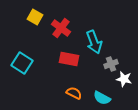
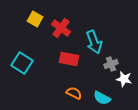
yellow square: moved 2 px down
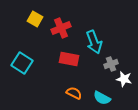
red cross: rotated 30 degrees clockwise
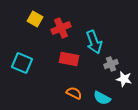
cyan square: rotated 10 degrees counterclockwise
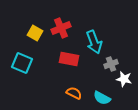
yellow square: moved 14 px down
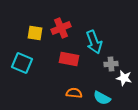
yellow square: rotated 21 degrees counterclockwise
gray cross: rotated 16 degrees clockwise
white star: moved 1 px up
orange semicircle: rotated 21 degrees counterclockwise
